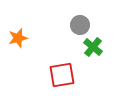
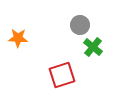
orange star: rotated 18 degrees clockwise
red square: rotated 8 degrees counterclockwise
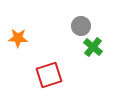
gray circle: moved 1 px right, 1 px down
red square: moved 13 px left
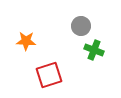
orange star: moved 8 px right, 3 px down
green cross: moved 1 px right, 3 px down; rotated 18 degrees counterclockwise
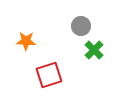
green cross: rotated 24 degrees clockwise
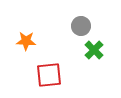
red square: rotated 12 degrees clockwise
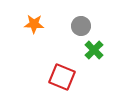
orange star: moved 8 px right, 17 px up
red square: moved 13 px right, 2 px down; rotated 28 degrees clockwise
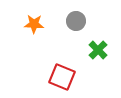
gray circle: moved 5 px left, 5 px up
green cross: moved 4 px right
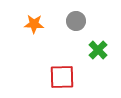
red square: rotated 24 degrees counterclockwise
